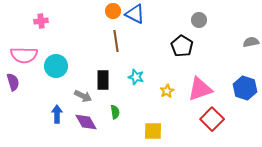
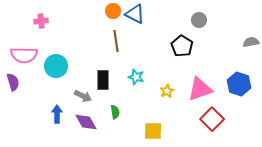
blue hexagon: moved 6 px left, 4 px up
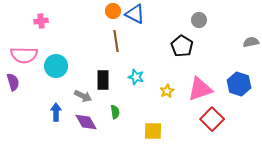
blue arrow: moved 1 px left, 2 px up
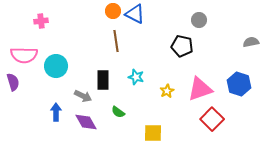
black pentagon: rotated 20 degrees counterclockwise
green semicircle: moved 3 px right; rotated 136 degrees clockwise
yellow square: moved 2 px down
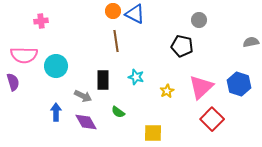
pink triangle: moved 1 px right, 2 px up; rotated 24 degrees counterclockwise
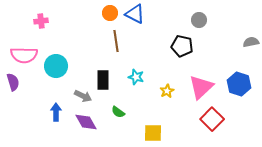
orange circle: moved 3 px left, 2 px down
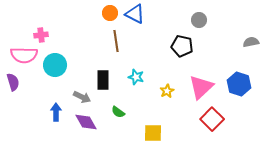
pink cross: moved 14 px down
cyan circle: moved 1 px left, 1 px up
gray arrow: moved 1 px left, 1 px down
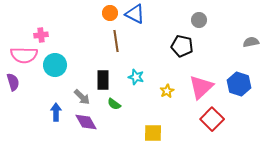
gray arrow: rotated 18 degrees clockwise
green semicircle: moved 4 px left, 8 px up
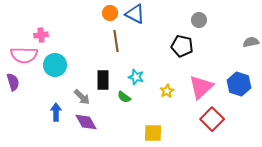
green semicircle: moved 10 px right, 7 px up
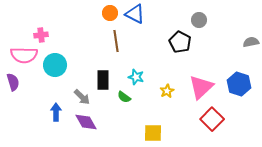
black pentagon: moved 2 px left, 4 px up; rotated 15 degrees clockwise
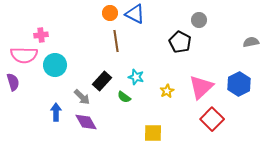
black rectangle: moved 1 px left, 1 px down; rotated 42 degrees clockwise
blue hexagon: rotated 15 degrees clockwise
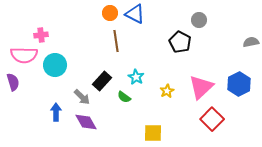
cyan star: rotated 14 degrees clockwise
